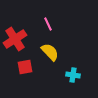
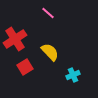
pink line: moved 11 px up; rotated 24 degrees counterclockwise
red square: rotated 21 degrees counterclockwise
cyan cross: rotated 32 degrees counterclockwise
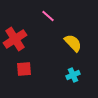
pink line: moved 3 px down
yellow semicircle: moved 23 px right, 9 px up
red square: moved 1 px left, 2 px down; rotated 28 degrees clockwise
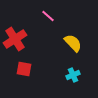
red square: rotated 14 degrees clockwise
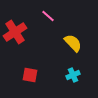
red cross: moved 7 px up
red square: moved 6 px right, 6 px down
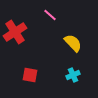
pink line: moved 2 px right, 1 px up
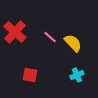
pink line: moved 22 px down
red cross: rotated 15 degrees counterclockwise
cyan cross: moved 4 px right
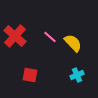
red cross: moved 4 px down
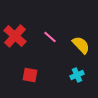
yellow semicircle: moved 8 px right, 2 px down
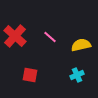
yellow semicircle: rotated 60 degrees counterclockwise
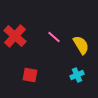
pink line: moved 4 px right
yellow semicircle: rotated 72 degrees clockwise
